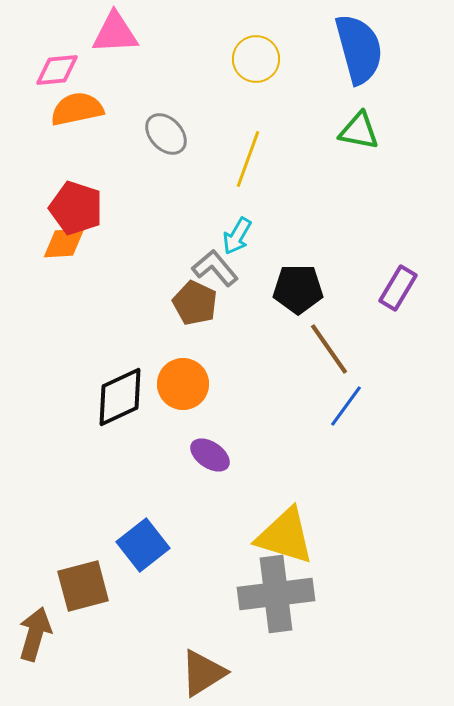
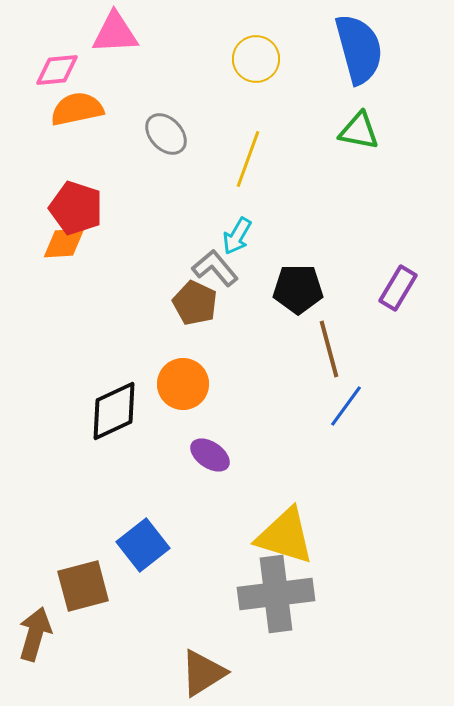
brown line: rotated 20 degrees clockwise
black diamond: moved 6 px left, 14 px down
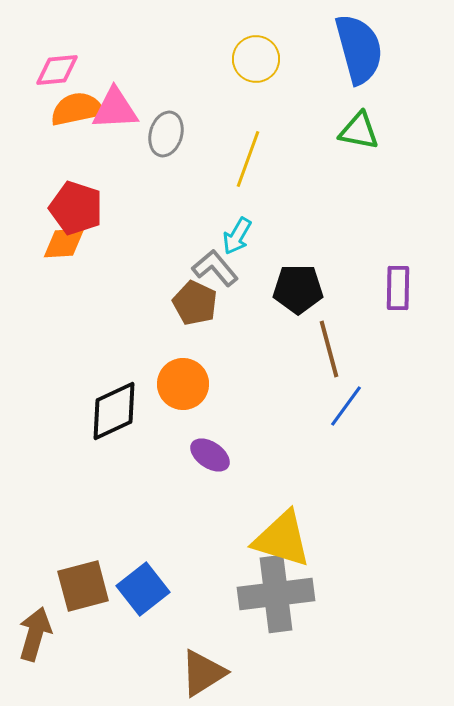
pink triangle: moved 76 px down
gray ellipse: rotated 60 degrees clockwise
purple rectangle: rotated 30 degrees counterclockwise
yellow triangle: moved 3 px left, 3 px down
blue square: moved 44 px down
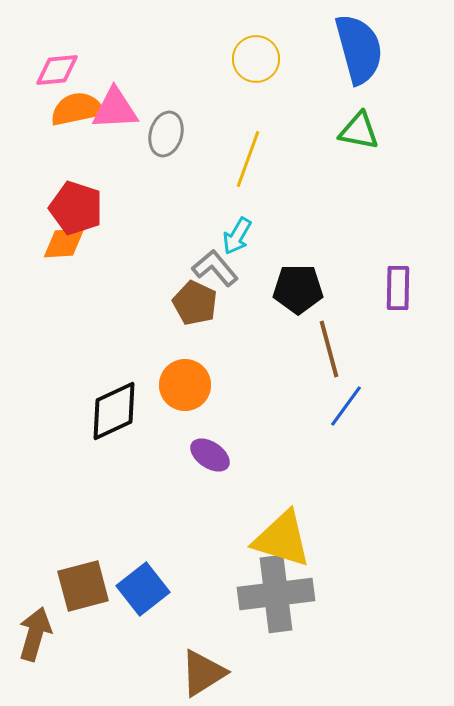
orange circle: moved 2 px right, 1 px down
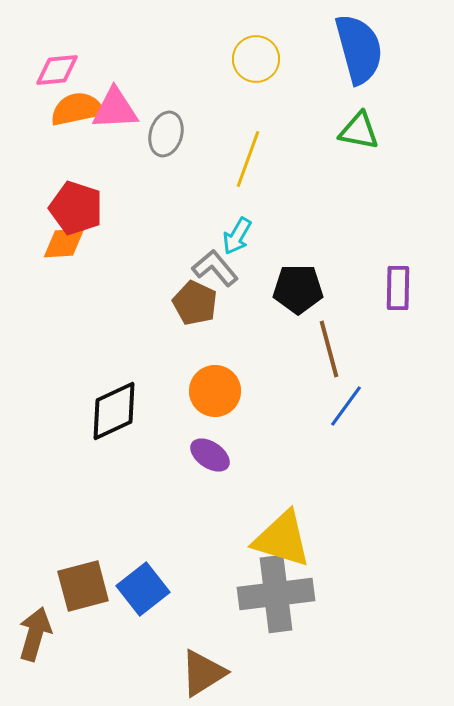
orange circle: moved 30 px right, 6 px down
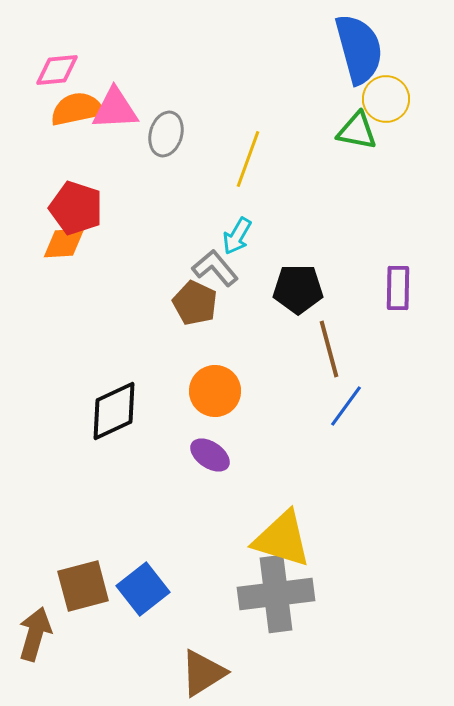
yellow circle: moved 130 px right, 40 px down
green triangle: moved 2 px left
